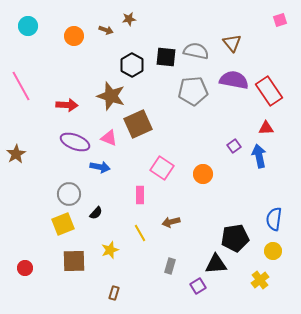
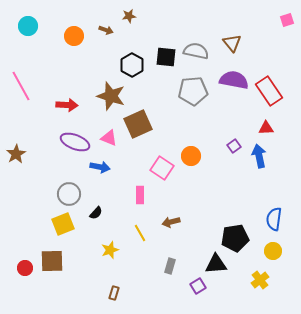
brown star at (129, 19): moved 3 px up
pink square at (280, 20): moved 7 px right
orange circle at (203, 174): moved 12 px left, 18 px up
brown square at (74, 261): moved 22 px left
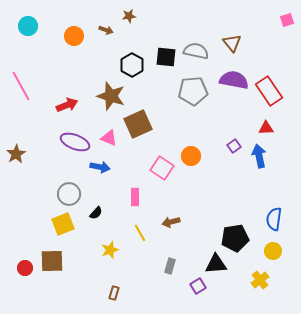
red arrow at (67, 105): rotated 25 degrees counterclockwise
pink rectangle at (140, 195): moved 5 px left, 2 px down
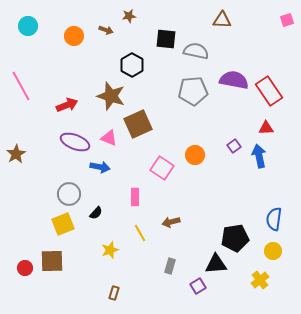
brown triangle at (232, 43): moved 10 px left, 23 px up; rotated 48 degrees counterclockwise
black square at (166, 57): moved 18 px up
orange circle at (191, 156): moved 4 px right, 1 px up
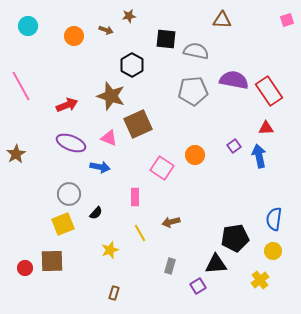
purple ellipse at (75, 142): moved 4 px left, 1 px down
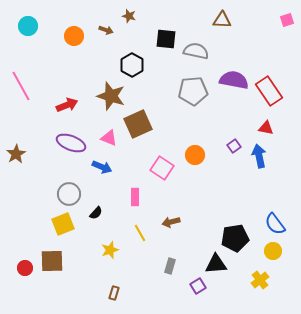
brown star at (129, 16): rotated 24 degrees clockwise
red triangle at (266, 128): rotated 14 degrees clockwise
blue arrow at (100, 167): moved 2 px right; rotated 12 degrees clockwise
blue semicircle at (274, 219): moved 1 px right, 5 px down; rotated 45 degrees counterclockwise
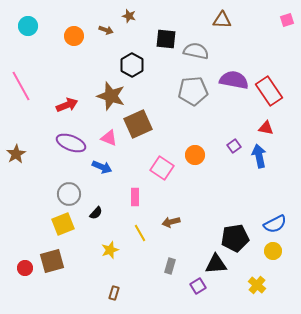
blue semicircle at (275, 224): rotated 80 degrees counterclockwise
brown square at (52, 261): rotated 15 degrees counterclockwise
yellow cross at (260, 280): moved 3 px left, 5 px down; rotated 12 degrees counterclockwise
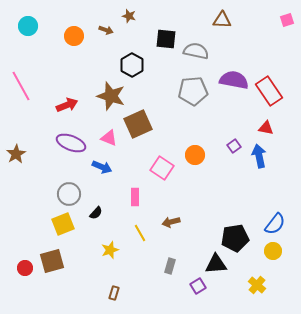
blue semicircle at (275, 224): rotated 25 degrees counterclockwise
